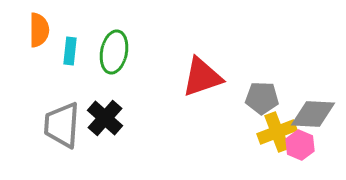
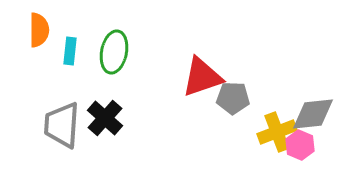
gray pentagon: moved 29 px left
gray diamond: rotated 9 degrees counterclockwise
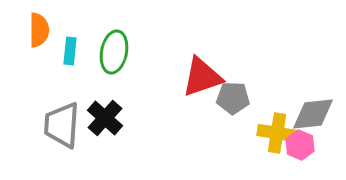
yellow cross: moved 1 px down; rotated 30 degrees clockwise
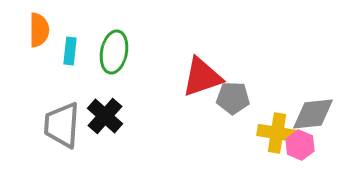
black cross: moved 2 px up
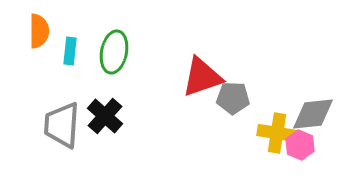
orange semicircle: moved 1 px down
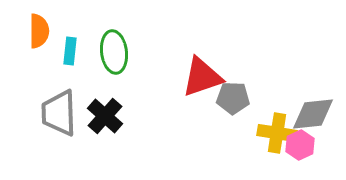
green ellipse: rotated 18 degrees counterclockwise
gray trapezoid: moved 3 px left, 12 px up; rotated 6 degrees counterclockwise
pink hexagon: rotated 12 degrees clockwise
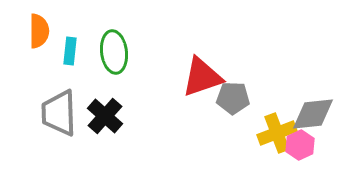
yellow cross: rotated 30 degrees counterclockwise
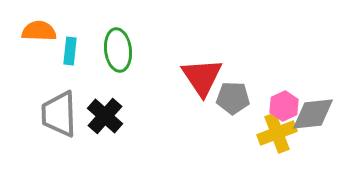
orange semicircle: rotated 88 degrees counterclockwise
green ellipse: moved 4 px right, 2 px up
red triangle: rotated 45 degrees counterclockwise
gray trapezoid: moved 1 px down
pink hexagon: moved 16 px left, 39 px up
